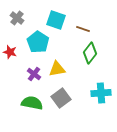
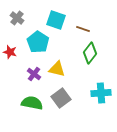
yellow triangle: rotated 24 degrees clockwise
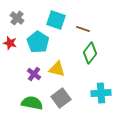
red star: moved 9 px up
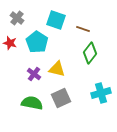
cyan pentagon: moved 1 px left
cyan cross: rotated 12 degrees counterclockwise
gray square: rotated 12 degrees clockwise
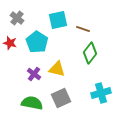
cyan square: moved 2 px right; rotated 30 degrees counterclockwise
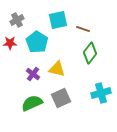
gray cross: moved 2 px down; rotated 24 degrees clockwise
red star: rotated 16 degrees counterclockwise
purple cross: moved 1 px left
green semicircle: rotated 35 degrees counterclockwise
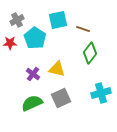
cyan pentagon: moved 2 px left, 4 px up
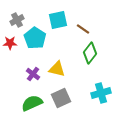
brown line: rotated 16 degrees clockwise
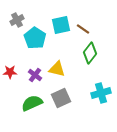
cyan square: moved 3 px right, 5 px down
red star: moved 29 px down
purple cross: moved 2 px right, 1 px down
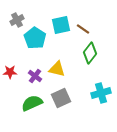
purple cross: moved 1 px down
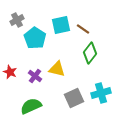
red star: rotated 24 degrees clockwise
gray square: moved 13 px right
green semicircle: moved 1 px left, 3 px down
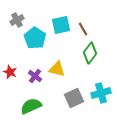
brown line: rotated 24 degrees clockwise
